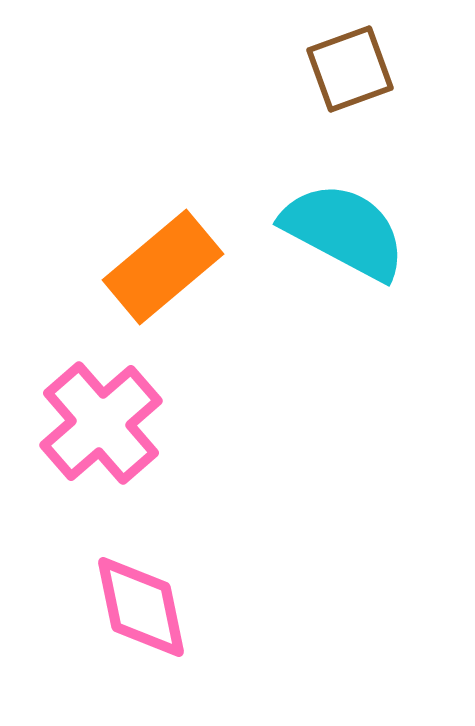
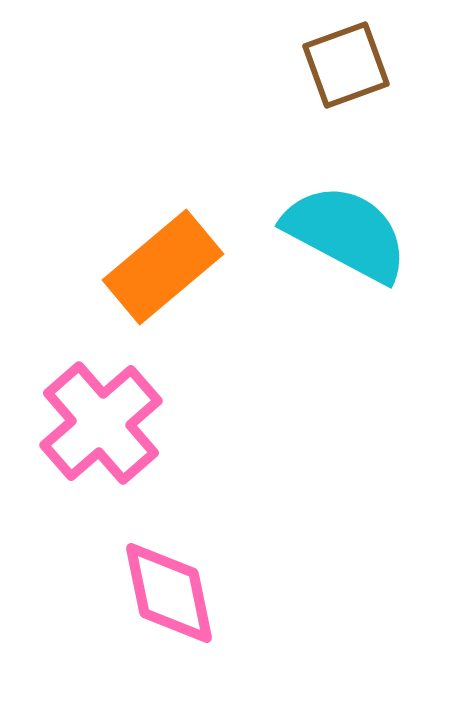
brown square: moved 4 px left, 4 px up
cyan semicircle: moved 2 px right, 2 px down
pink diamond: moved 28 px right, 14 px up
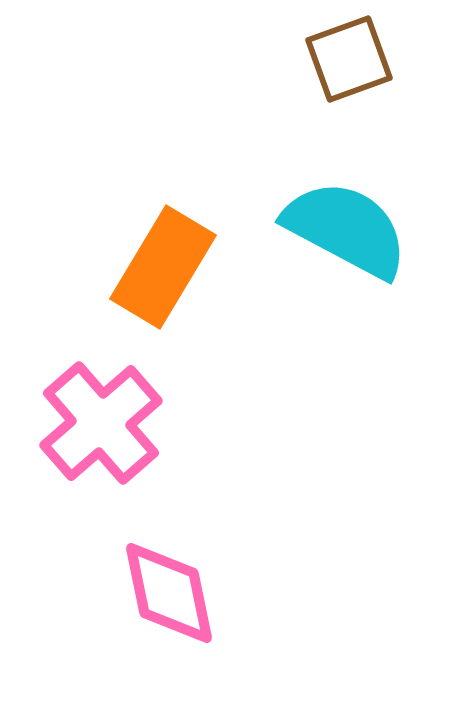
brown square: moved 3 px right, 6 px up
cyan semicircle: moved 4 px up
orange rectangle: rotated 19 degrees counterclockwise
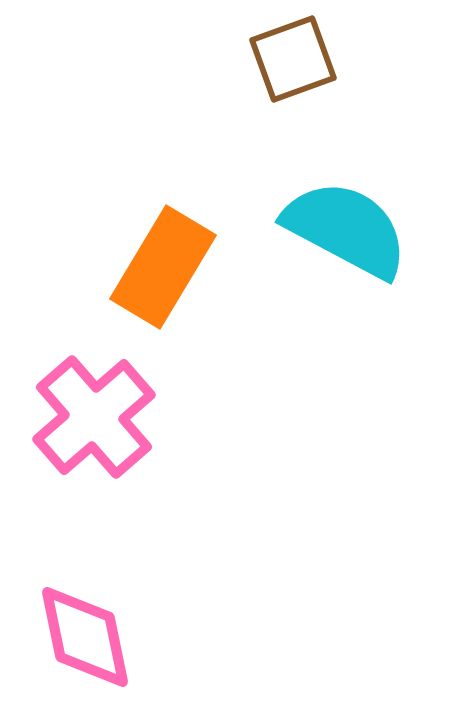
brown square: moved 56 px left
pink cross: moved 7 px left, 6 px up
pink diamond: moved 84 px left, 44 px down
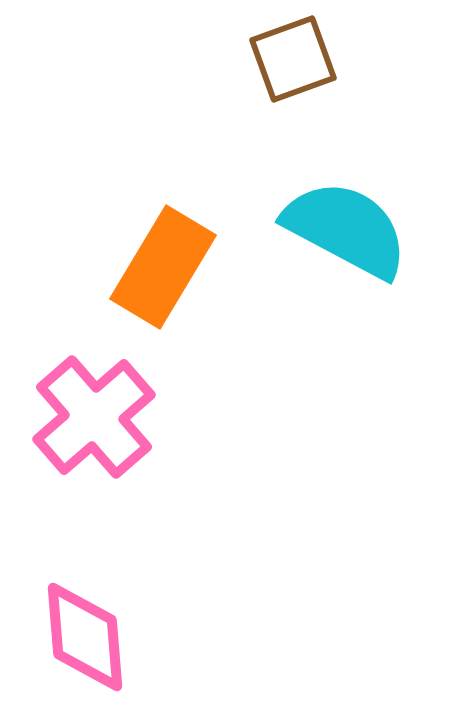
pink diamond: rotated 7 degrees clockwise
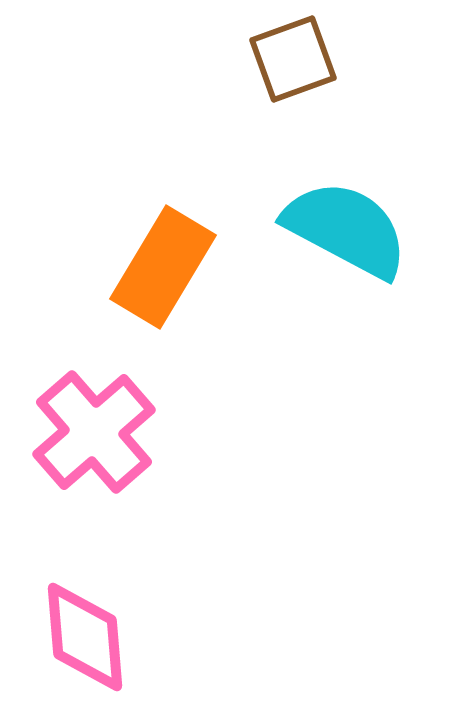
pink cross: moved 15 px down
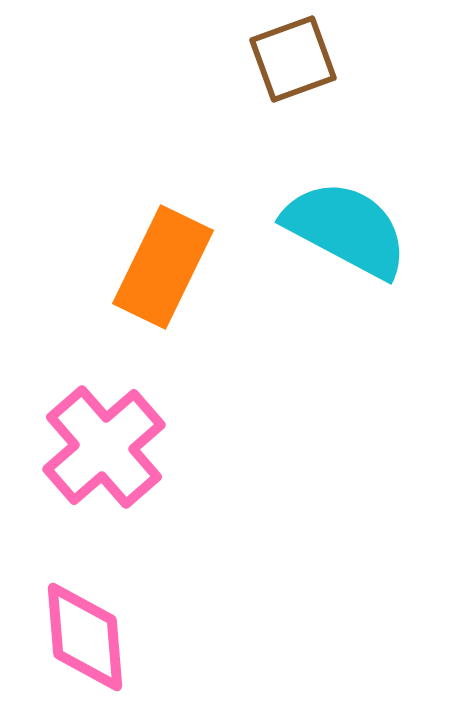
orange rectangle: rotated 5 degrees counterclockwise
pink cross: moved 10 px right, 15 px down
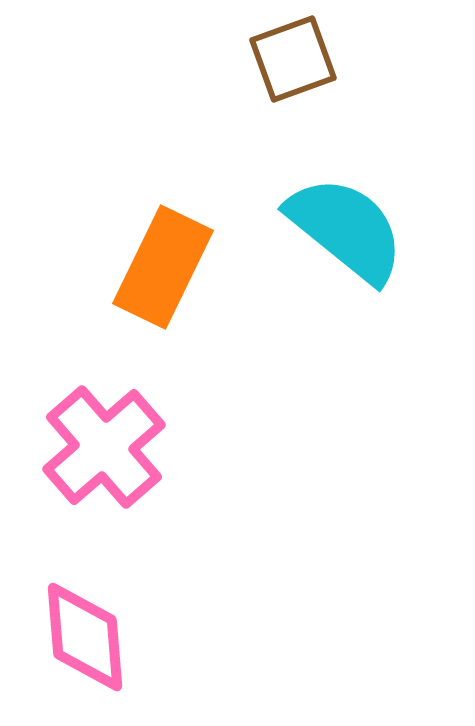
cyan semicircle: rotated 11 degrees clockwise
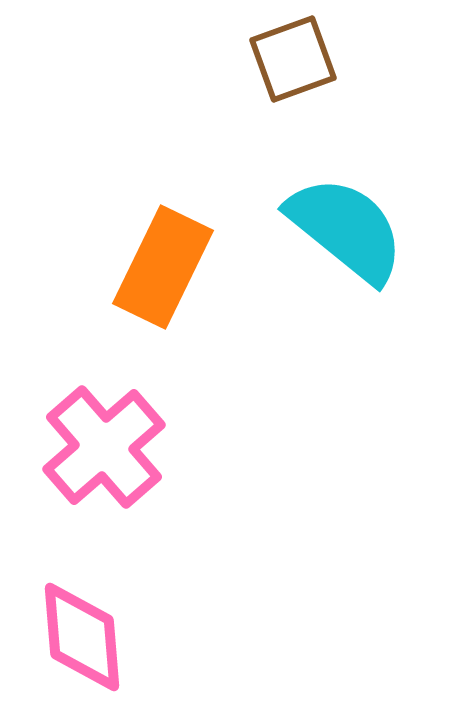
pink diamond: moved 3 px left
